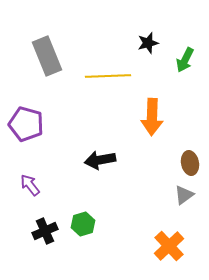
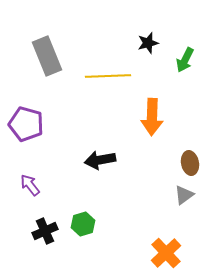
orange cross: moved 3 px left, 7 px down
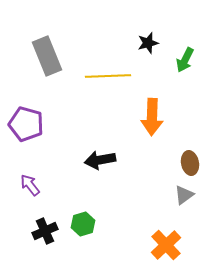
orange cross: moved 8 px up
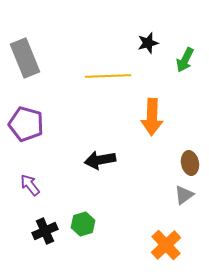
gray rectangle: moved 22 px left, 2 px down
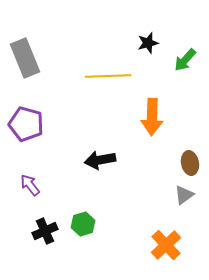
green arrow: rotated 15 degrees clockwise
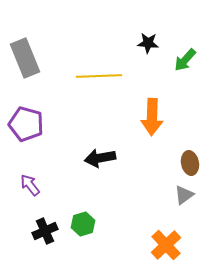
black star: rotated 20 degrees clockwise
yellow line: moved 9 px left
black arrow: moved 2 px up
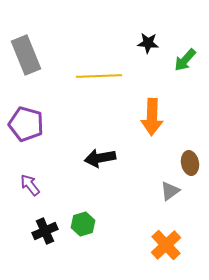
gray rectangle: moved 1 px right, 3 px up
gray triangle: moved 14 px left, 4 px up
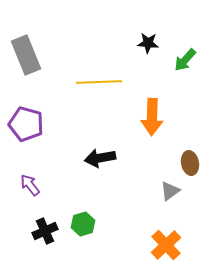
yellow line: moved 6 px down
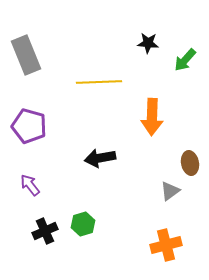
purple pentagon: moved 3 px right, 2 px down
orange cross: rotated 28 degrees clockwise
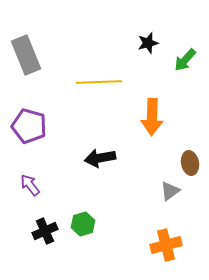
black star: rotated 20 degrees counterclockwise
